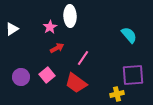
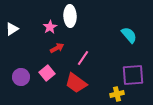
pink square: moved 2 px up
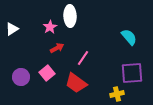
cyan semicircle: moved 2 px down
purple square: moved 1 px left, 2 px up
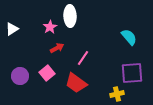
purple circle: moved 1 px left, 1 px up
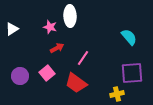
pink star: rotated 24 degrees counterclockwise
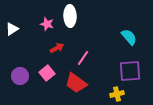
pink star: moved 3 px left, 3 px up
purple square: moved 2 px left, 2 px up
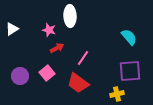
pink star: moved 2 px right, 6 px down
red trapezoid: moved 2 px right
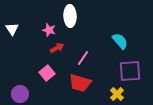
white triangle: rotated 32 degrees counterclockwise
cyan semicircle: moved 9 px left, 4 px down
purple circle: moved 18 px down
red trapezoid: moved 2 px right; rotated 20 degrees counterclockwise
yellow cross: rotated 32 degrees counterclockwise
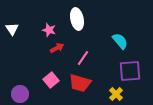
white ellipse: moved 7 px right, 3 px down; rotated 10 degrees counterclockwise
pink square: moved 4 px right, 7 px down
yellow cross: moved 1 px left
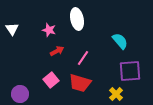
red arrow: moved 3 px down
